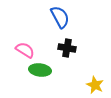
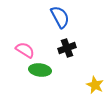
black cross: rotated 30 degrees counterclockwise
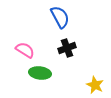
green ellipse: moved 3 px down
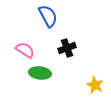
blue semicircle: moved 12 px left, 1 px up
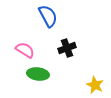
green ellipse: moved 2 px left, 1 px down
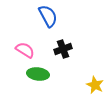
black cross: moved 4 px left, 1 px down
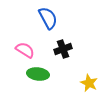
blue semicircle: moved 2 px down
yellow star: moved 6 px left, 2 px up
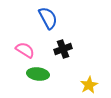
yellow star: moved 2 px down; rotated 18 degrees clockwise
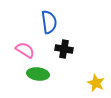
blue semicircle: moved 1 px right, 4 px down; rotated 20 degrees clockwise
black cross: moved 1 px right; rotated 30 degrees clockwise
yellow star: moved 7 px right, 2 px up; rotated 18 degrees counterclockwise
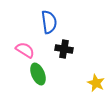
green ellipse: rotated 60 degrees clockwise
